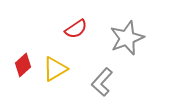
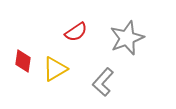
red semicircle: moved 3 px down
red diamond: moved 4 px up; rotated 40 degrees counterclockwise
gray L-shape: moved 1 px right
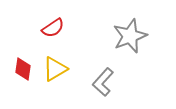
red semicircle: moved 23 px left, 4 px up
gray star: moved 3 px right, 2 px up
red diamond: moved 8 px down
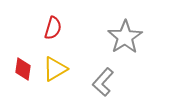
red semicircle: rotated 40 degrees counterclockwise
gray star: moved 5 px left, 1 px down; rotated 12 degrees counterclockwise
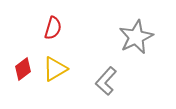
gray star: moved 11 px right; rotated 8 degrees clockwise
red diamond: rotated 45 degrees clockwise
gray L-shape: moved 3 px right, 1 px up
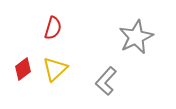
yellow triangle: rotated 12 degrees counterclockwise
